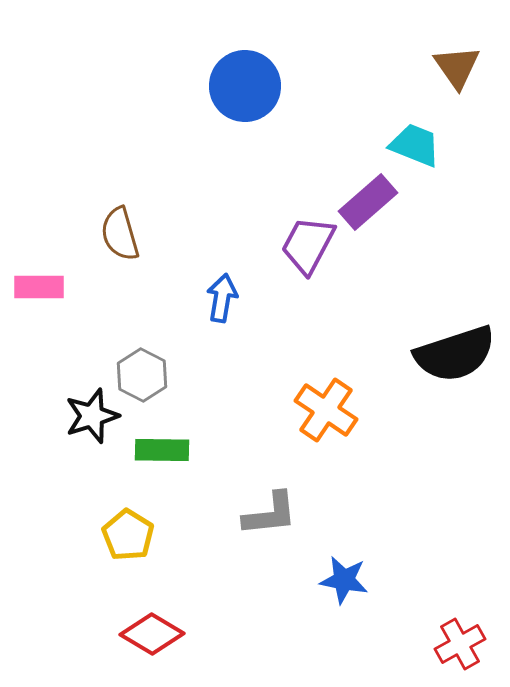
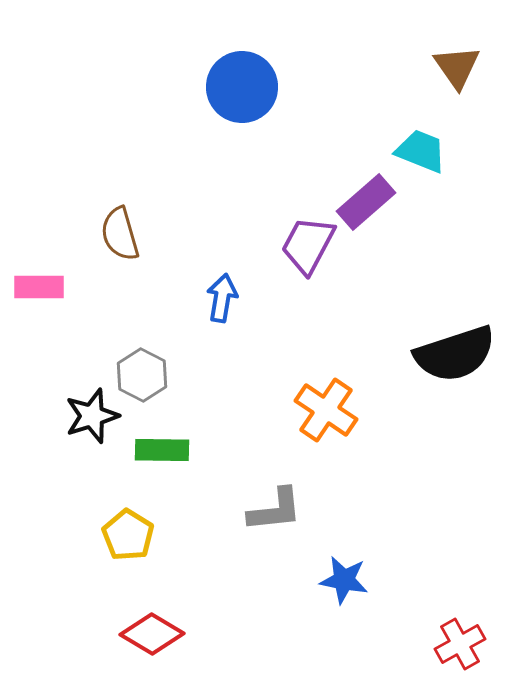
blue circle: moved 3 px left, 1 px down
cyan trapezoid: moved 6 px right, 6 px down
purple rectangle: moved 2 px left
gray L-shape: moved 5 px right, 4 px up
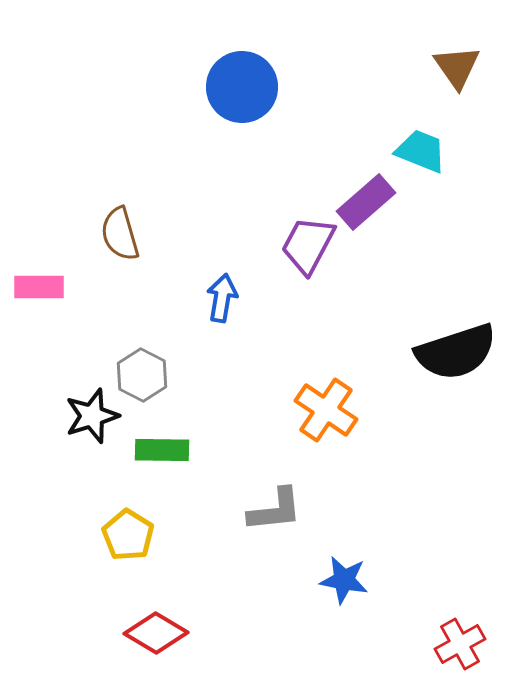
black semicircle: moved 1 px right, 2 px up
red diamond: moved 4 px right, 1 px up
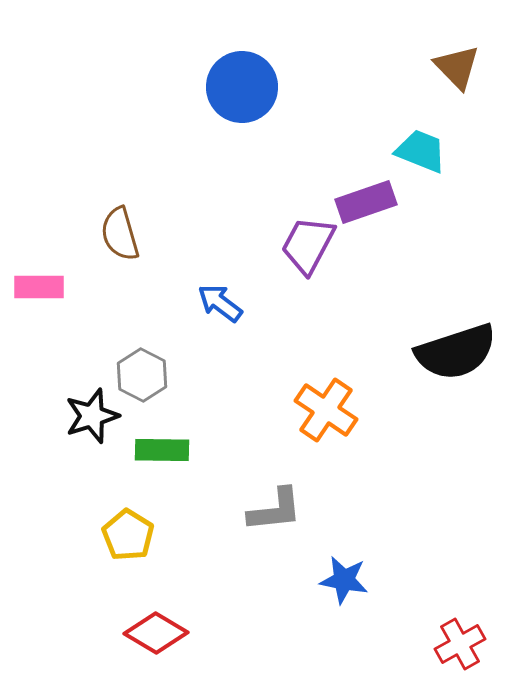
brown triangle: rotated 9 degrees counterclockwise
purple rectangle: rotated 22 degrees clockwise
blue arrow: moved 2 px left, 5 px down; rotated 63 degrees counterclockwise
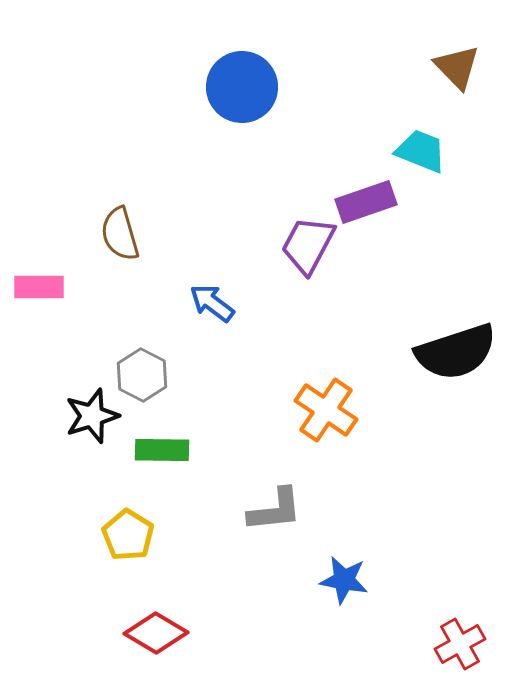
blue arrow: moved 8 px left
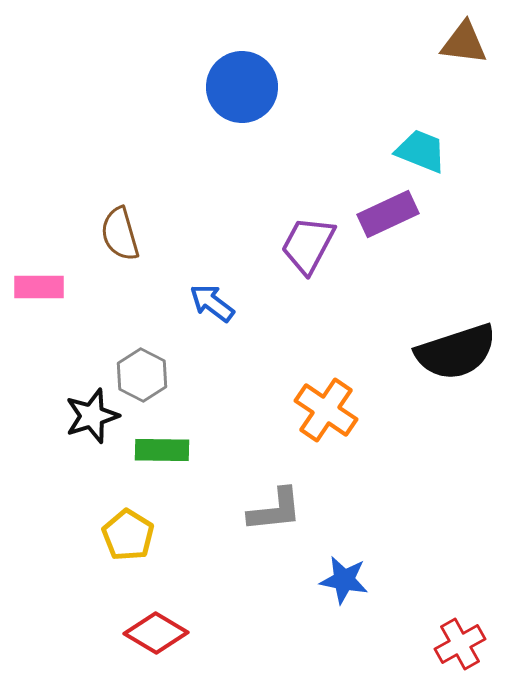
brown triangle: moved 7 px right, 24 px up; rotated 39 degrees counterclockwise
purple rectangle: moved 22 px right, 12 px down; rotated 6 degrees counterclockwise
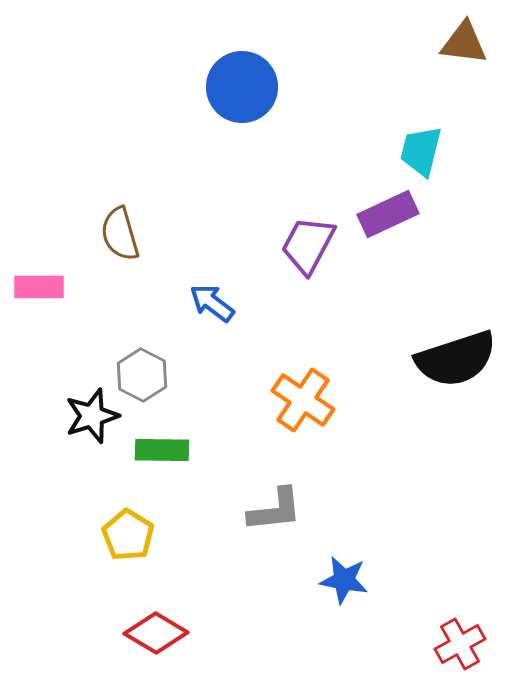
cyan trapezoid: rotated 98 degrees counterclockwise
black semicircle: moved 7 px down
orange cross: moved 23 px left, 10 px up
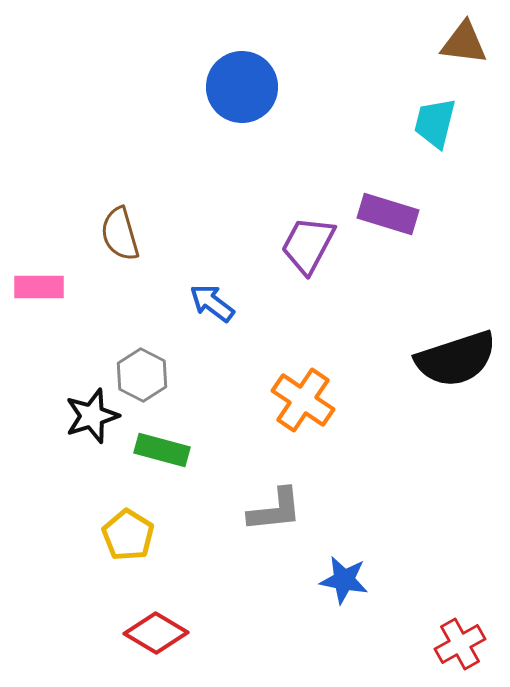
cyan trapezoid: moved 14 px right, 28 px up
purple rectangle: rotated 42 degrees clockwise
green rectangle: rotated 14 degrees clockwise
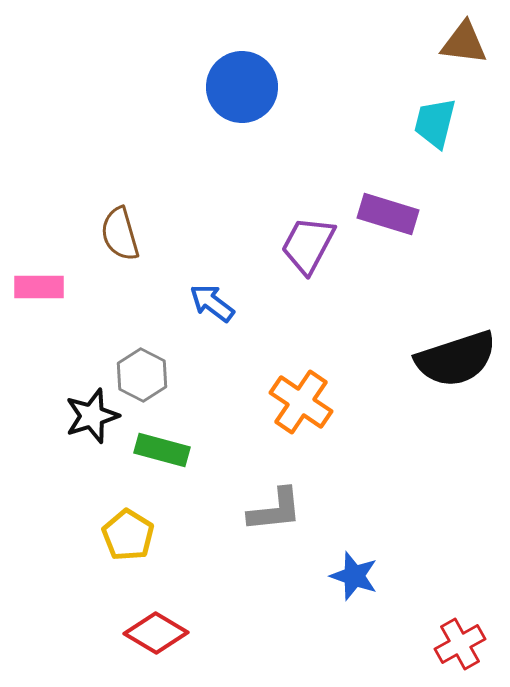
orange cross: moved 2 px left, 2 px down
blue star: moved 10 px right, 4 px up; rotated 9 degrees clockwise
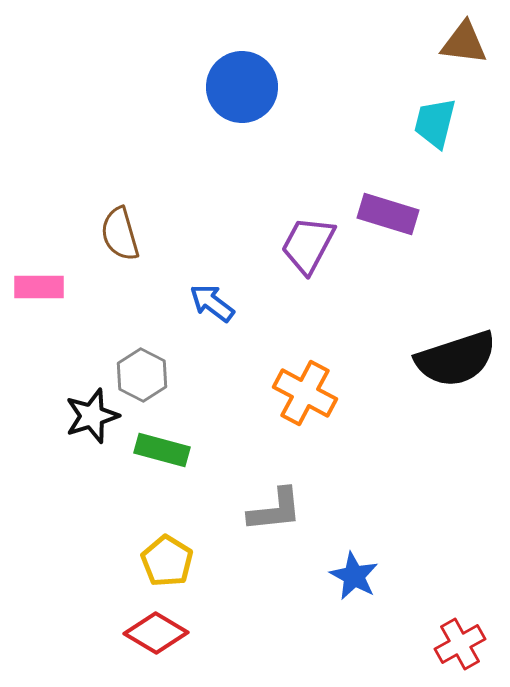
orange cross: moved 4 px right, 9 px up; rotated 6 degrees counterclockwise
yellow pentagon: moved 39 px right, 26 px down
blue star: rotated 9 degrees clockwise
